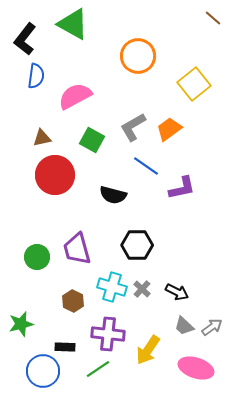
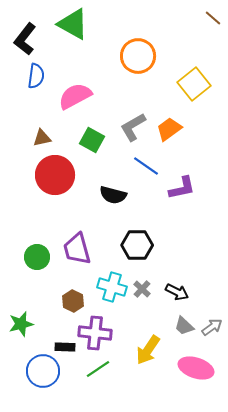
purple cross: moved 13 px left, 1 px up
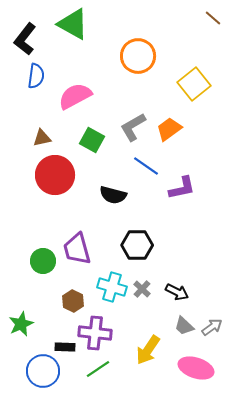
green circle: moved 6 px right, 4 px down
green star: rotated 10 degrees counterclockwise
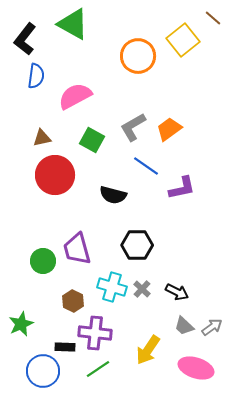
yellow square: moved 11 px left, 44 px up
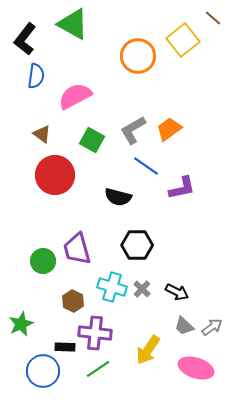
gray L-shape: moved 3 px down
brown triangle: moved 4 px up; rotated 48 degrees clockwise
black semicircle: moved 5 px right, 2 px down
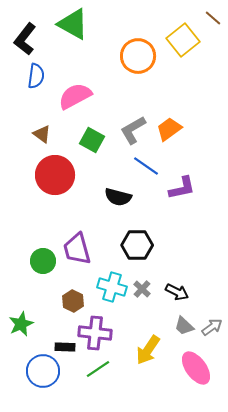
pink ellipse: rotated 36 degrees clockwise
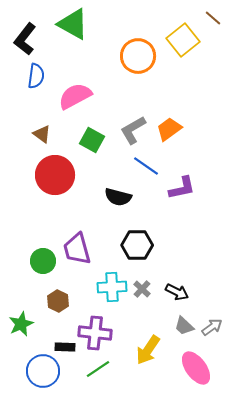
cyan cross: rotated 20 degrees counterclockwise
brown hexagon: moved 15 px left
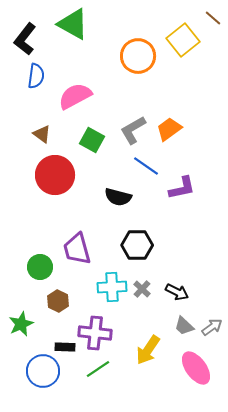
green circle: moved 3 px left, 6 px down
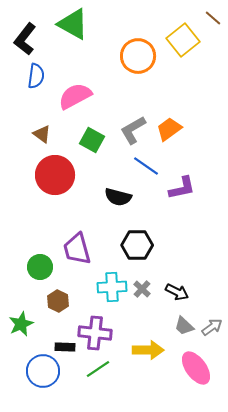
yellow arrow: rotated 124 degrees counterclockwise
